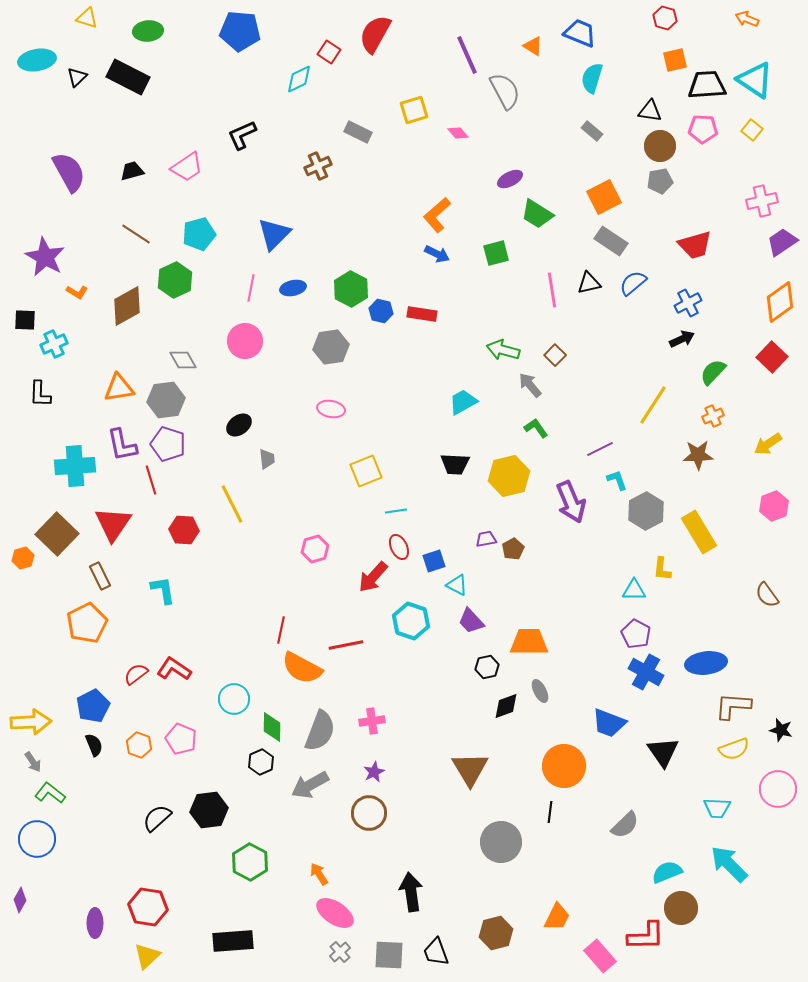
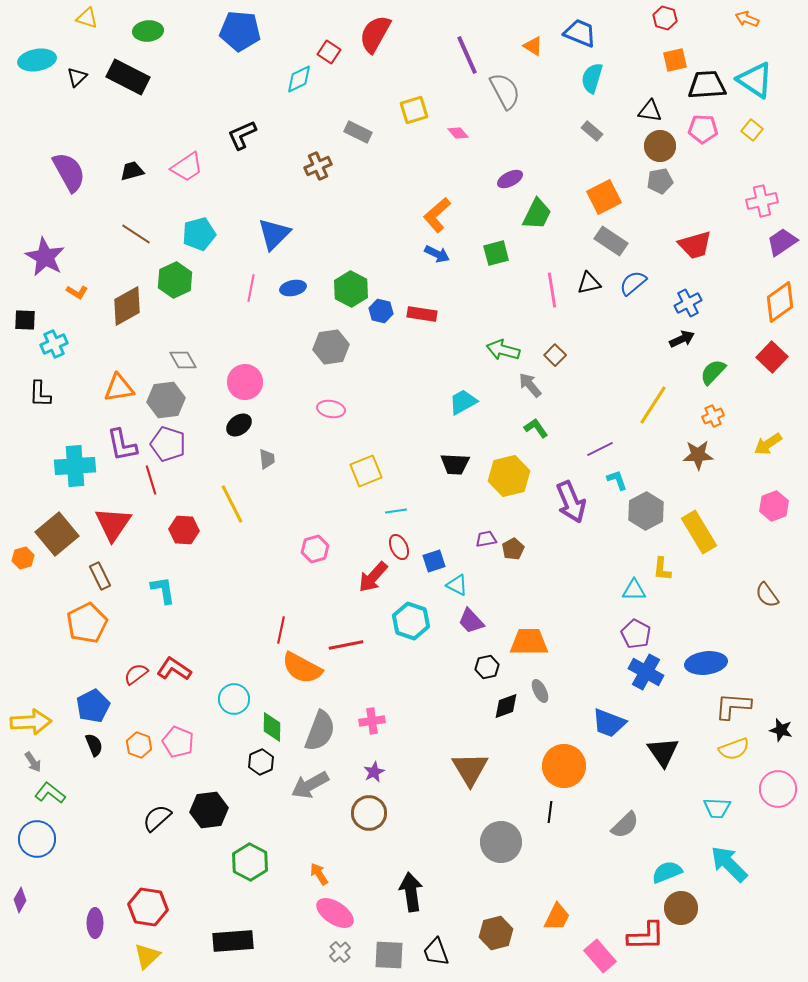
green trapezoid at (537, 214): rotated 96 degrees counterclockwise
pink circle at (245, 341): moved 41 px down
brown square at (57, 534): rotated 6 degrees clockwise
pink pentagon at (181, 739): moved 3 px left, 3 px down
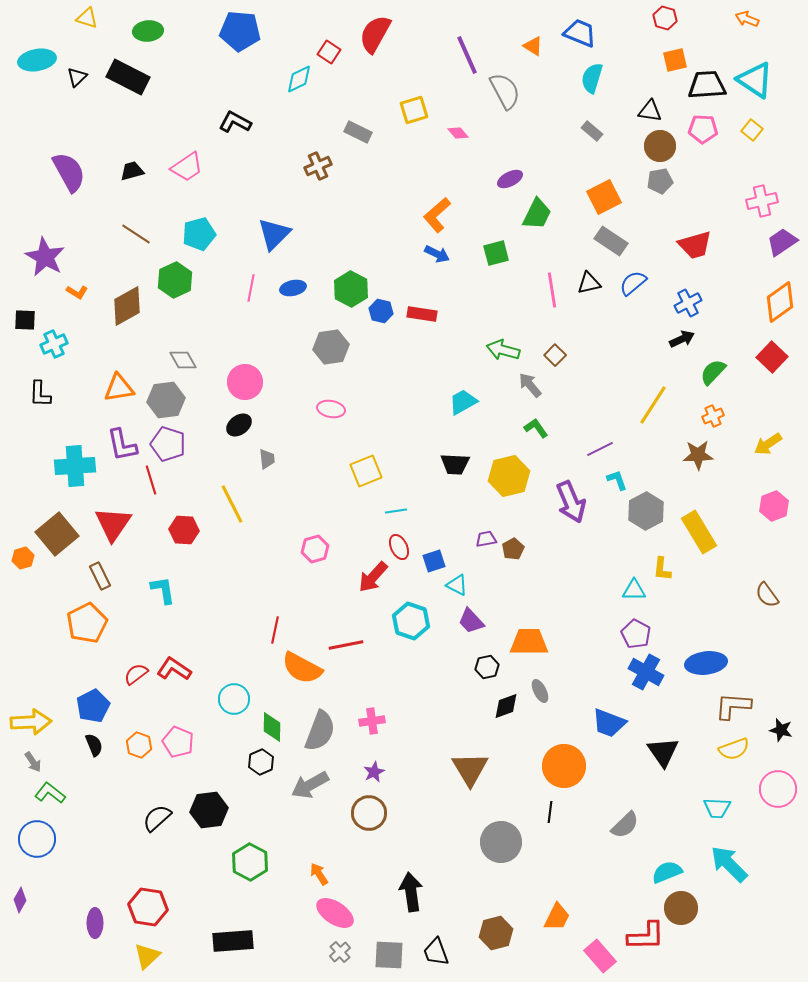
black L-shape at (242, 135): moved 7 px left, 13 px up; rotated 52 degrees clockwise
red line at (281, 630): moved 6 px left
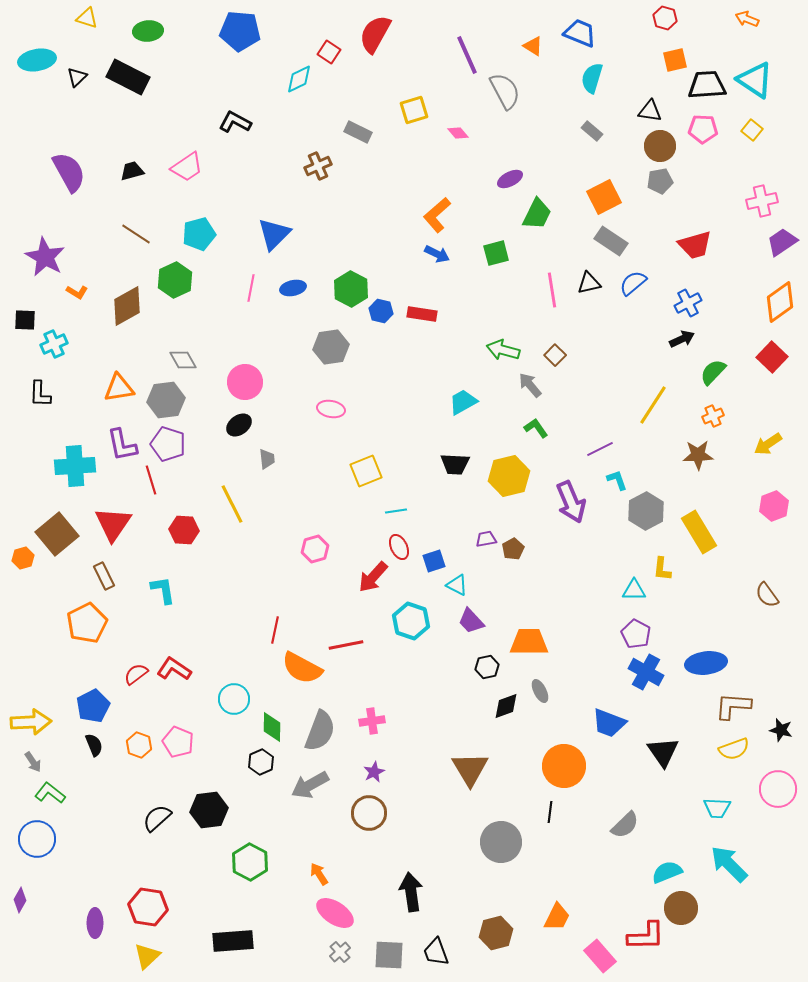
brown rectangle at (100, 576): moved 4 px right
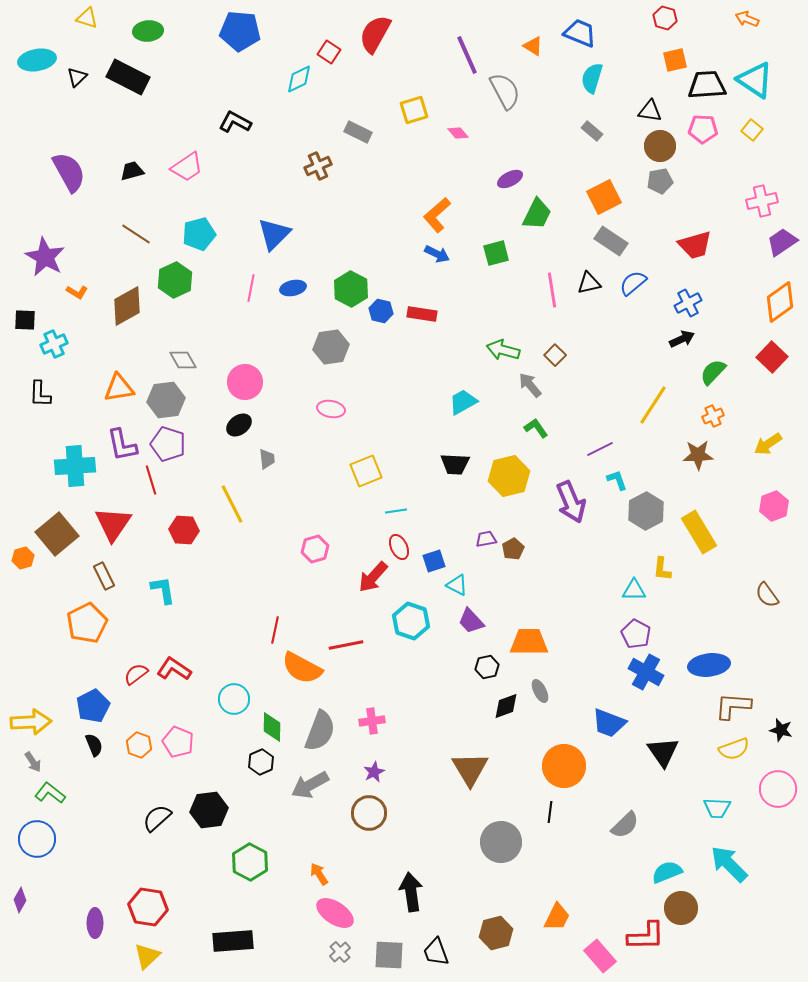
blue ellipse at (706, 663): moved 3 px right, 2 px down
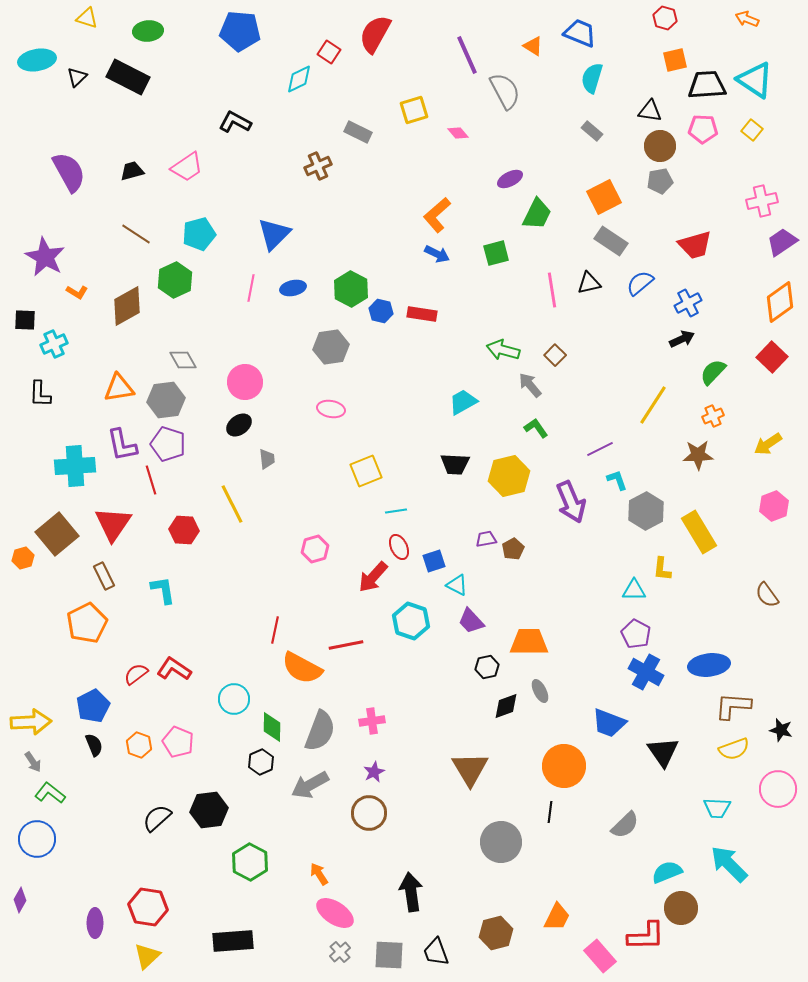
blue semicircle at (633, 283): moved 7 px right
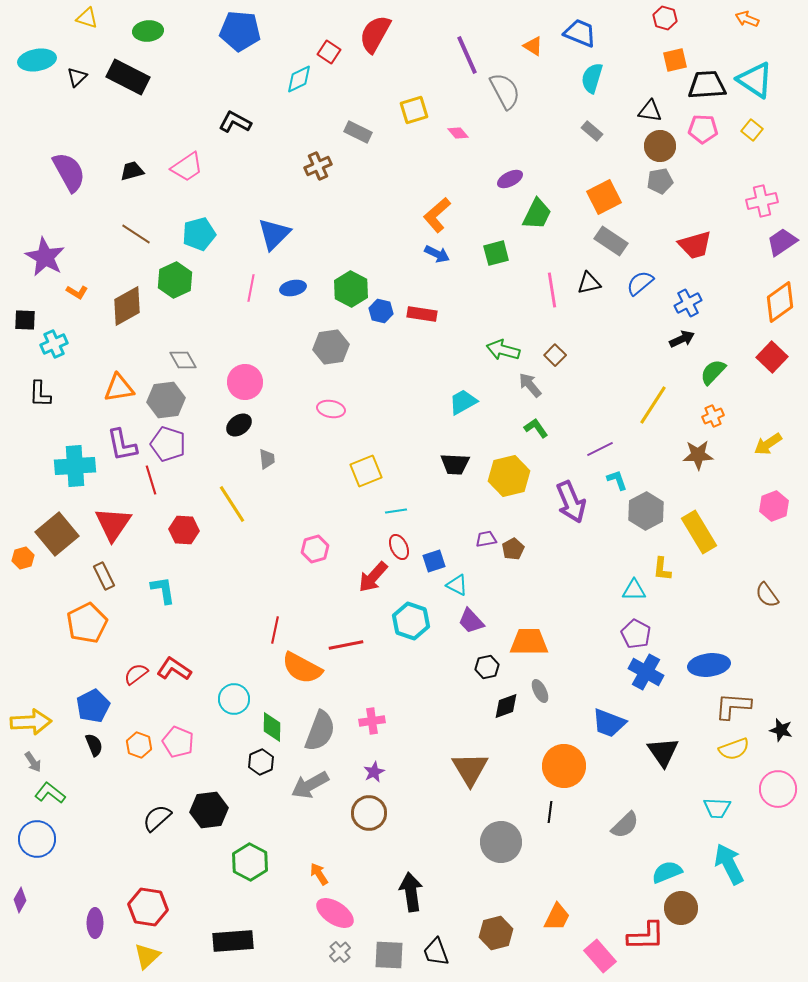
yellow line at (232, 504): rotated 6 degrees counterclockwise
cyan arrow at (729, 864): rotated 18 degrees clockwise
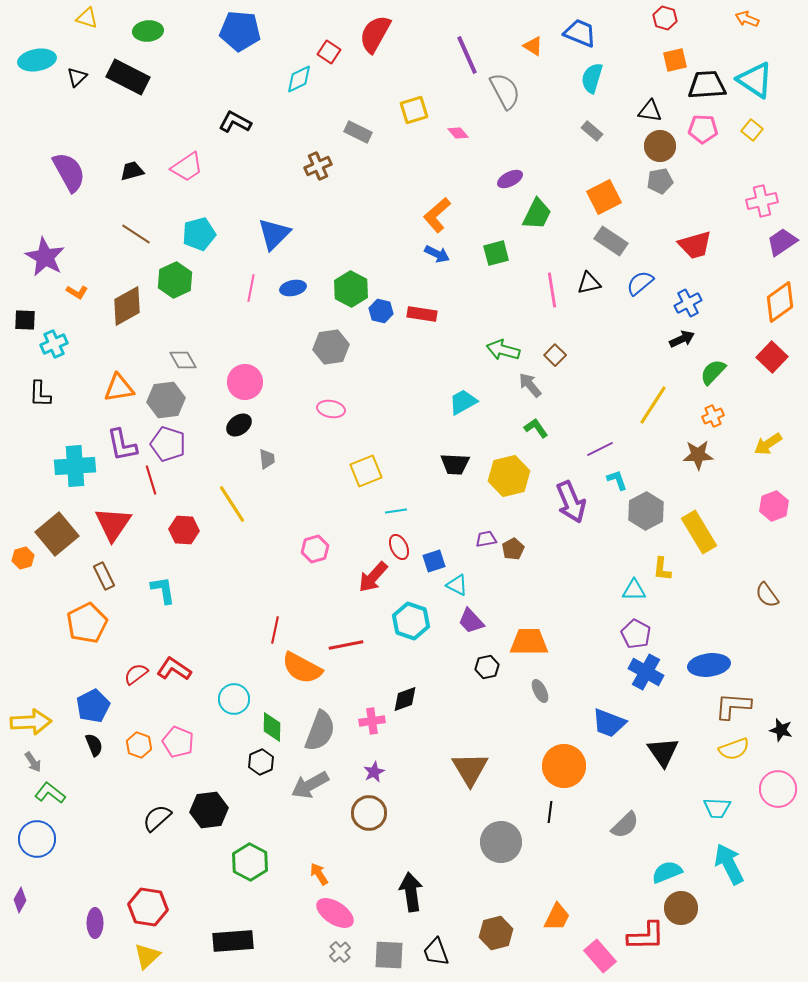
black diamond at (506, 706): moved 101 px left, 7 px up
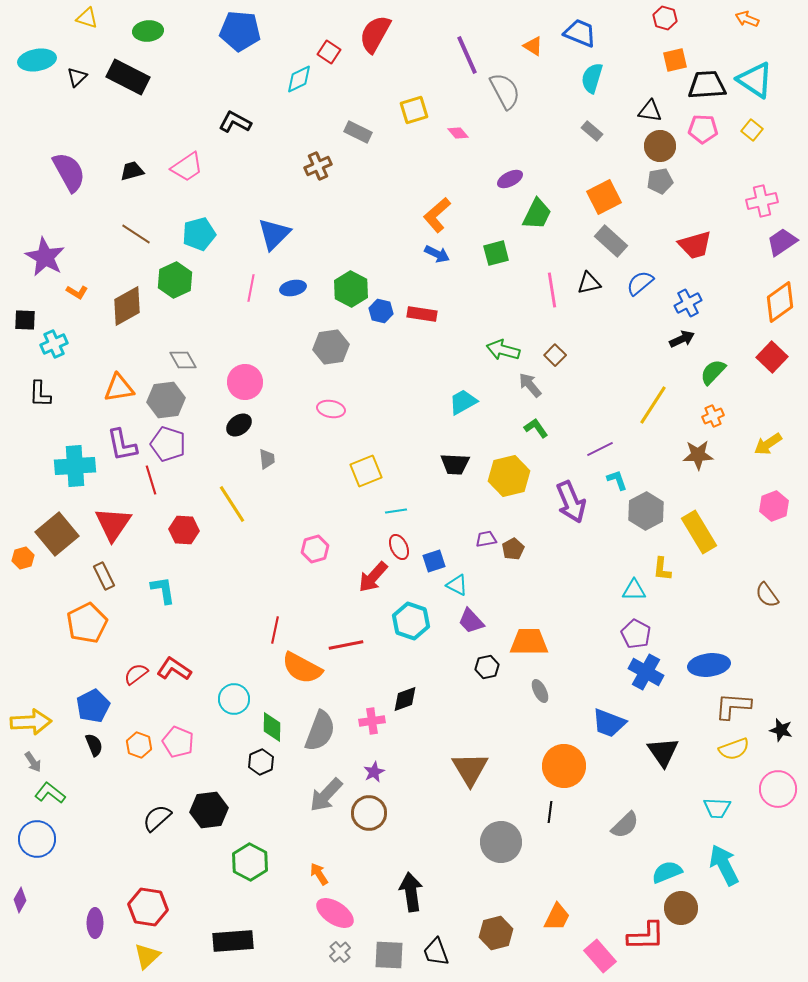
gray rectangle at (611, 241): rotated 8 degrees clockwise
gray arrow at (310, 785): moved 16 px right, 10 px down; rotated 18 degrees counterclockwise
cyan arrow at (729, 864): moved 5 px left, 1 px down
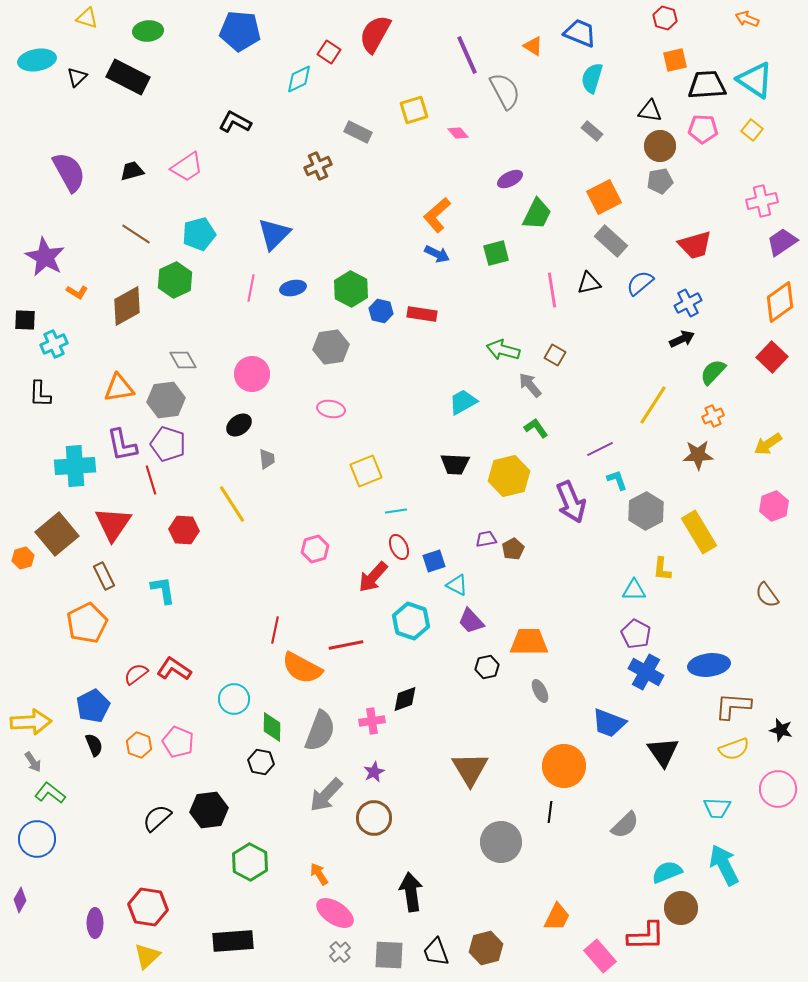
brown square at (555, 355): rotated 15 degrees counterclockwise
pink circle at (245, 382): moved 7 px right, 8 px up
black hexagon at (261, 762): rotated 25 degrees counterclockwise
brown circle at (369, 813): moved 5 px right, 5 px down
brown hexagon at (496, 933): moved 10 px left, 15 px down
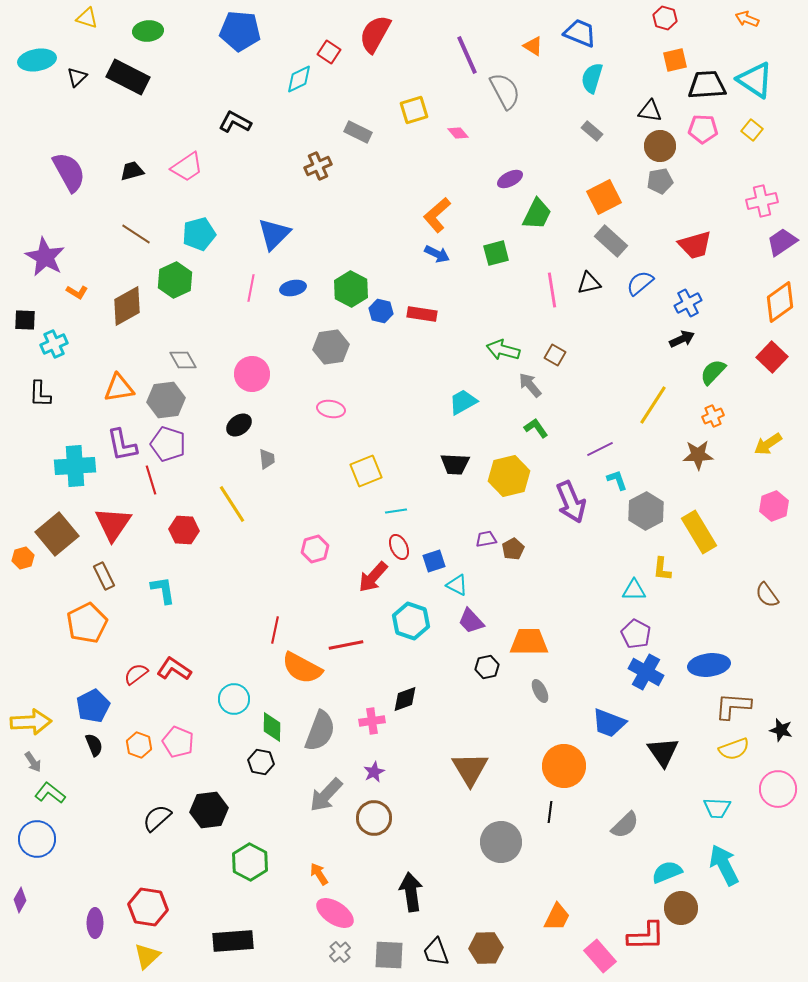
brown hexagon at (486, 948): rotated 12 degrees clockwise
